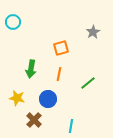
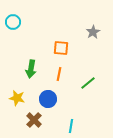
orange square: rotated 21 degrees clockwise
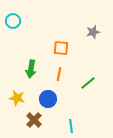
cyan circle: moved 1 px up
gray star: rotated 16 degrees clockwise
cyan line: rotated 16 degrees counterclockwise
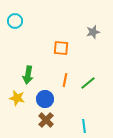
cyan circle: moved 2 px right
green arrow: moved 3 px left, 6 px down
orange line: moved 6 px right, 6 px down
blue circle: moved 3 px left
brown cross: moved 12 px right
cyan line: moved 13 px right
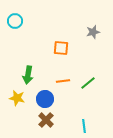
orange line: moved 2 px left, 1 px down; rotated 72 degrees clockwise
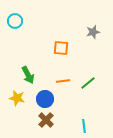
green arrow: rotated 36 degrees counterclockwise
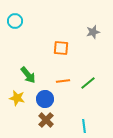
green arrow: rotated 12 degrees counterclockwise
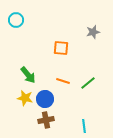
cyan circle: moved 1 px right, 1 px up
orange line: rotated 24 degrees clockwise
yellow star: moved 8 px right
brown cross: rotated 35 degrees clockwise
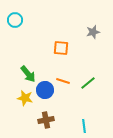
cyan circle: moved 1 px left
green arrow: moved 1 px up
blue circle: moved 9 px up
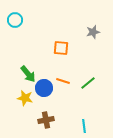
blue circle: moved 1 px left, 2 px up
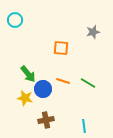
green line: rotated 70 degrees clockwise
blue circle: moved 1 px left, 1 px down
